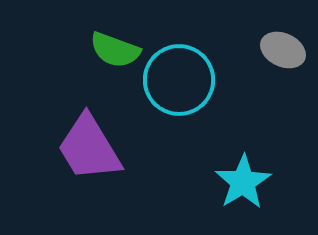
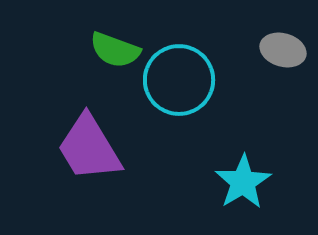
gray ellipse: rotated 9 degrees counterclockwise
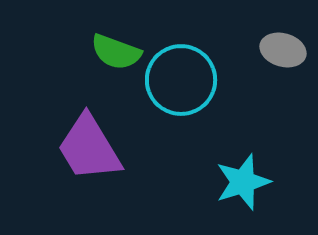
green semicircle: moved 1 px right, 2 px down
cyan circle: moved 2 px right
cyan star: rotated 14 degrees clockwise
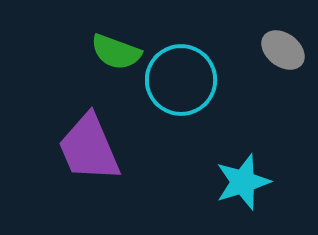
gray ellipse: rotated 21 degrees clockwise
purple trapezoid: rotated 8 degrees clockwise
